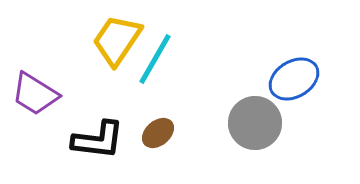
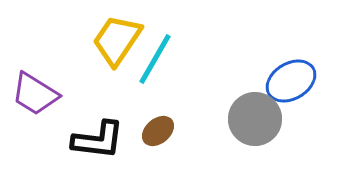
blue ellipse: moved 3 px left, 2 px down
gray circle: moved 4 px up
brown ellipse: moved 2 px up
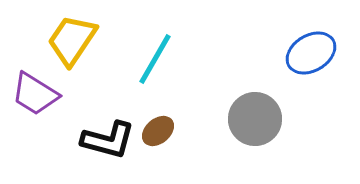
yellow trapezoid: moved 45 px left
blue ellipse: moved 20 px right, 28 px up
black L-shape: moved 10 px right; rotated 8 degrees clockwise
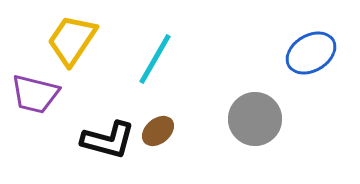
purple trapezoid: rotated 18 degrees counterclockwise
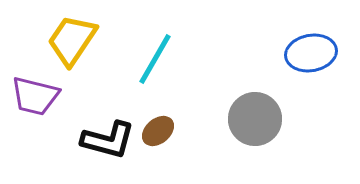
blue ellipse: rotated 21 degrees clockwise
purple trapezoid: moved 2 px down
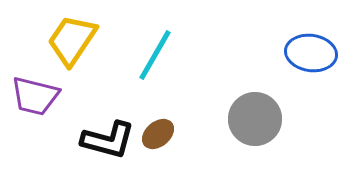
blue ellipse: rotated 18 degrees clockwise
cyan line: moved 4 px up
brown ellipse: moved 3 px down
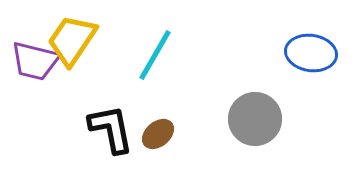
purple trapezoid: moved 35 px up
black L-shape: moved 3 px right, 11 px up; rotated 116 degrees counterclockwise
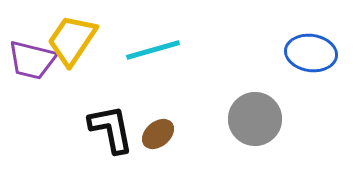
cyan line: moved 2 px left, 5 px up; rotated 44 degrees clockwise
purple trapezoid: moved 3 px left, 1 px up
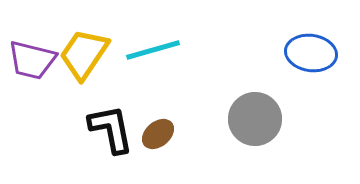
yellow trapezoid: moved 12 px right, 14 px down
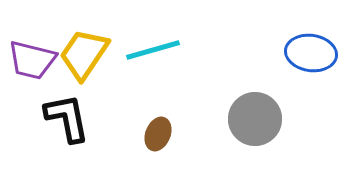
black L-shape: moved 44 px left, 11 px up
brown ellipse: rotated 28 degrees counterclockwise
